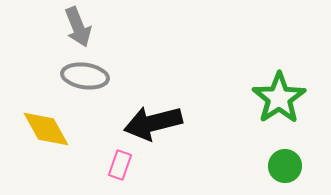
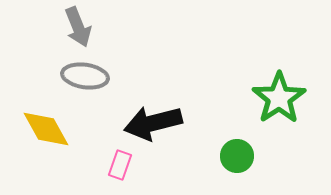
green circle: moved 48 px left, 10 px up
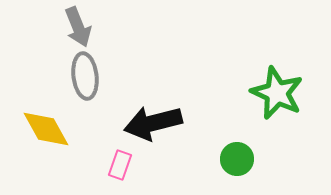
gray ellipse: rotated 75 degrees clockwise
green star: moved 2 px left, 5 px up; rotated 14 degrees counterclockwise
green circle: moved 3 px down
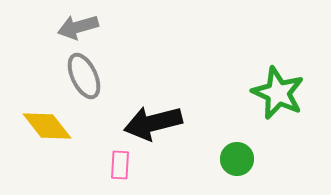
gray arrow: rotated 96 degrees clockwise
gray ellipse: moved 1 px left; rotated 18 degrees counterclockwise
green star: moved 1 px right
yellow diamond: moved 1 px right, 3 px up; rotated 9 degrees counterclockwise
pink rectangle: rotated 16 degrees counterclockwise
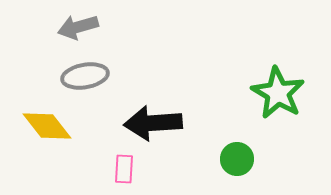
gray ellipse: moved 1 px right; rotated 75 degrees counterclockwise
green star: rotated 6 degrees clockwise
black arrow: rotated 10 degrees clockwise
pink rectangle: moved 4 px right, 4 px down
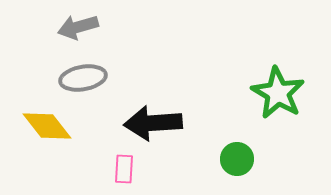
gray ellipse: moved 2 px left, 2 px down
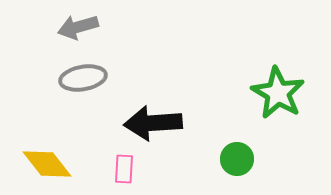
yellow diamond: moved 38 px down
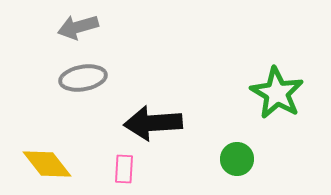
green star: moved 1 px left
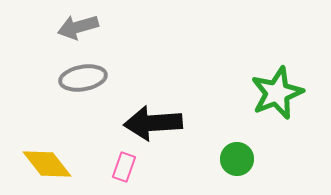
green star: rotated 20 degrees clockwise
pink rectangle: moved 2 px up; rotated 16 degrees clockwise
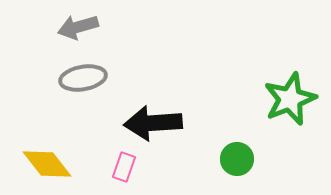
green star: moved 13 px right, 6 px down
